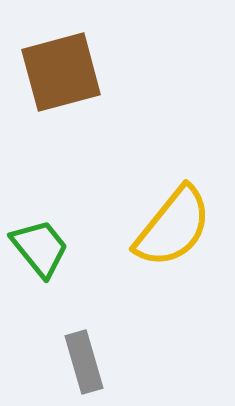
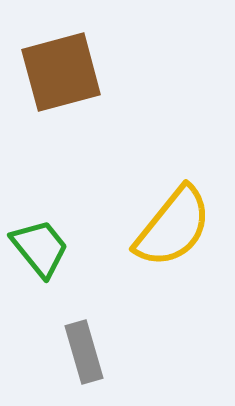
gray rectangle: moved 10 px up
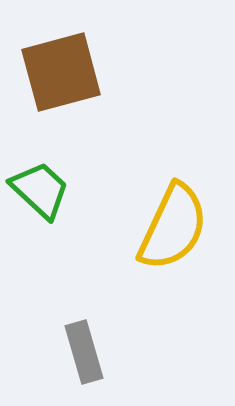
yellow semicircle: rotated 14 degrees counterclockwise
green trapezoid: moved 58 px up; rotated 8 degrees counterclockwise
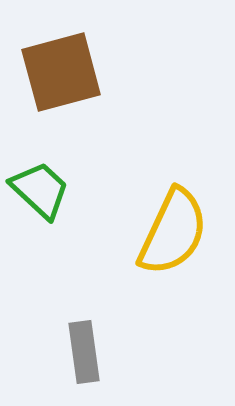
yellow semicircle: moved 5 px down
gray rectangle: rotated 8 degrees clockwise
